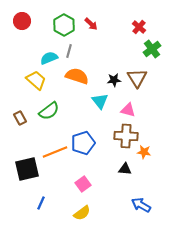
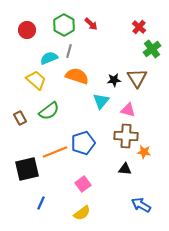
red circle: moved 5 px right, 9 px down
cyan triangle: moved 1 px right; rotated 18 degrees clockwise
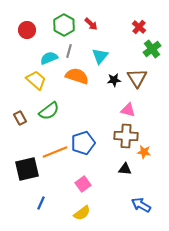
cyan triangle: moved 1 px left, 45 px up
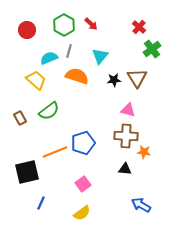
black square: moved 3 px down
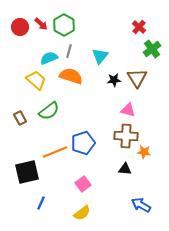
red arrow: moved 50 px left
red circle: moved 7 px left, 3 px up
orange semicircle: moved 6 px left
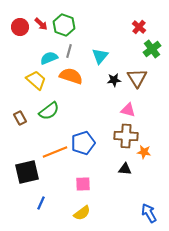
green hexagon: rotated 10 degrees counterclockwise
pink square: rotated 35 degrees clockwise
blue arrow: moved 8 px right, 8 px down; rotated 30 degrees clockwise
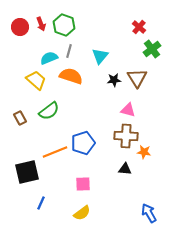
red arrow: rotated 24 degrees clockwise
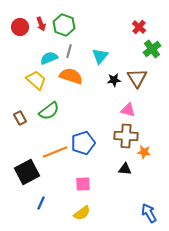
black square: rotated 15 degrees counterclockwise
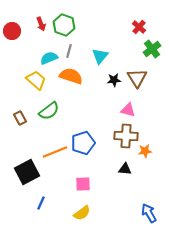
red circle: moved 8 px left, 4 px down
orange star: moved 1 px right, 1 px up; rotated 16 degrees counterclockwise
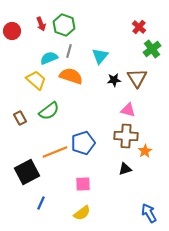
orange star: rotated 24 degrees counterclockwise
black triangle: rotated 24 degrees counterclockwise
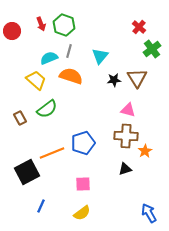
green semicircle: moved 2 px left, 2 px up
orange line: moved 3 px left, 1 px down
blue line: moved 3 px down
